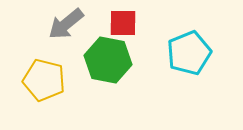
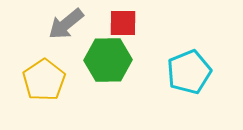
cyan pentagon: moved 19 px down
green hexagon: rotated 12 degrees counterclockwise
yellow pentagon: rotated 24 degrees clockwise
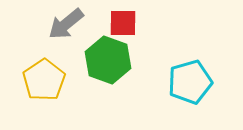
green hexagon: rotated 21 degrees clockwise
cyan pentagon: moved 1 px right, 10 px down; rotated 6 degrees clockwise
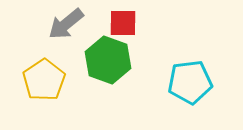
cyan pentagon: rotated 9 degrees clockwise
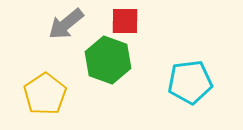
red square: moved 2 px right, 2 px up
yellow pentagon: moved 1 px right, 14 px down
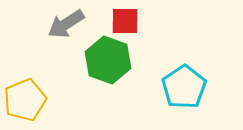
gray arrow: rotated 6 degrees clockwise
cyan pentagon: moved 6 px left, 5 px down; rotated 27 degrees counterclockwise
yellow pentagon: moved 20 px left, 6 px down; rotated 12 degrees clockwise
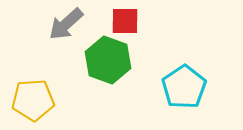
gray arrow: rotated 9 degrees counterclockwise
yellow pentagon: moved 8 px right; rotated 18 degrees clockwise
